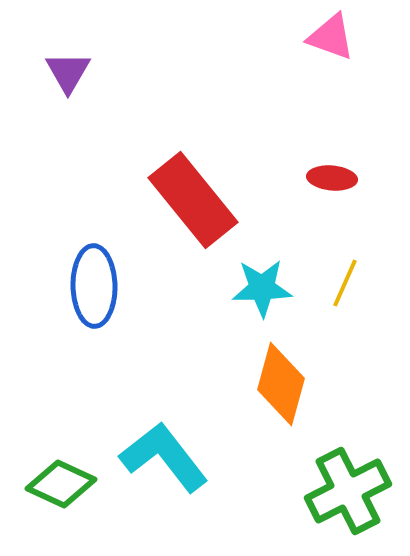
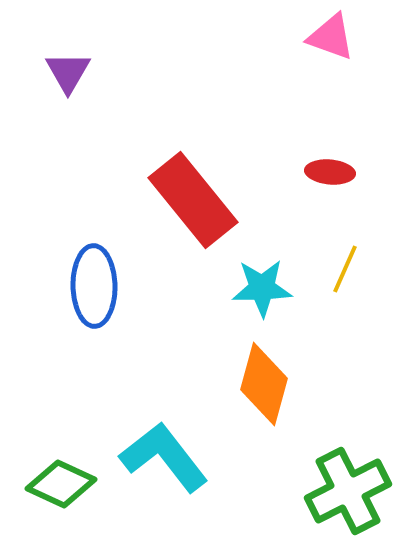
red ellipse: moved 2 px left, 6 px up
yellow line: moved 14 px up
orange diamond: moved 17 px left
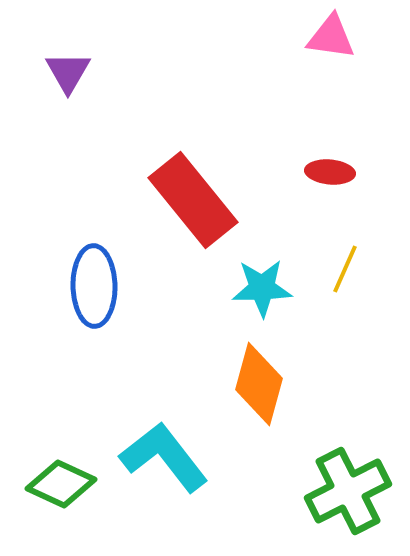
pink triangle: rotated 12 degrees counterclockwise
orange diamond: moved 5 px left
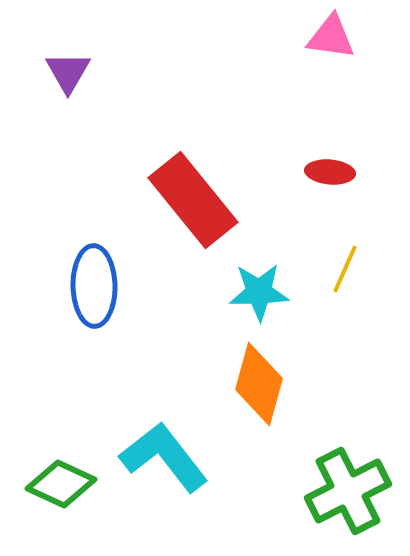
cyan star: moved 3 px left, 4 px down
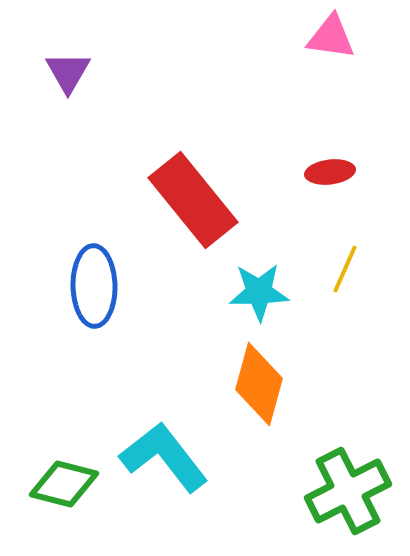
red ellipse: rotated 12 degrees counterclockwise
green diamond: moved 3 px right; rotated 10 degrees counterclockwise
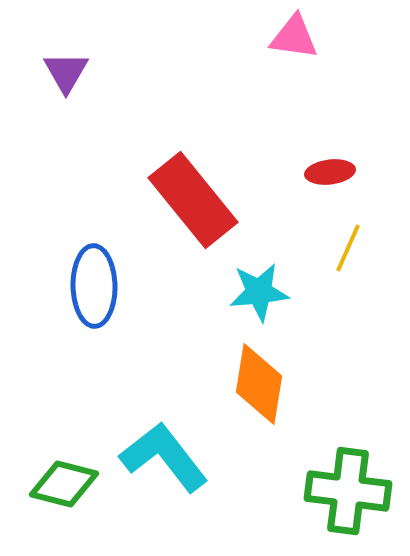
pink triangle: moved 37 px left
purple triangle: moved 2 px left
yellow line: moved 3 px right, 21 px up
cyan star: rotated 4 degrees counterclockwise
orange diamond: rotated 6 degrees counterclockwise
green cross: rotated 34 degrees clockwise
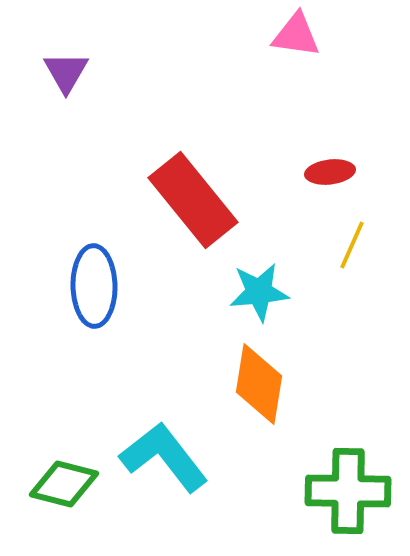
pink triangle: moved 2 px right, 2 px up
yellow line: moved 4 px right, 3 px up
green cross: rotated 6 degrees counterclockwise
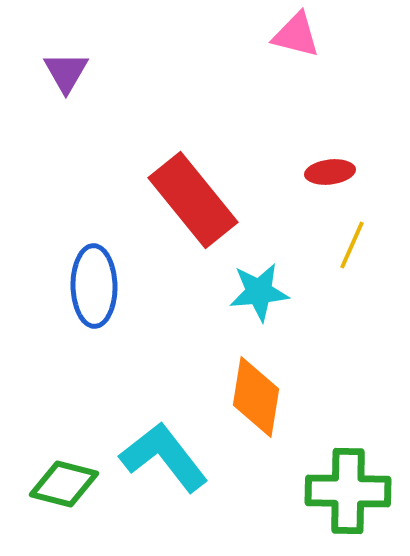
pink triangle: rotated 6 degrees clockwise
orange diamond: moved 3 px left, 13 px down
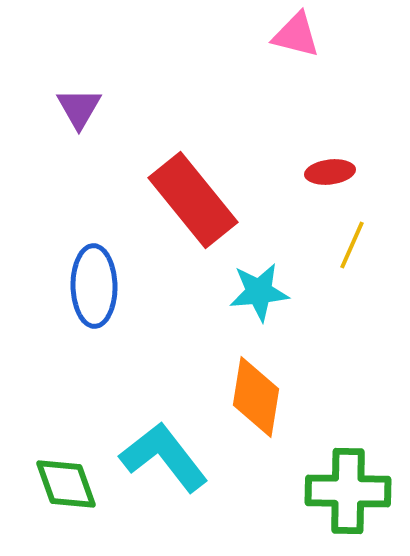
purple triangle: moved 13 px right, 36 px down
green diamond: moved 2 px right; rotated 56 degrees clockwise
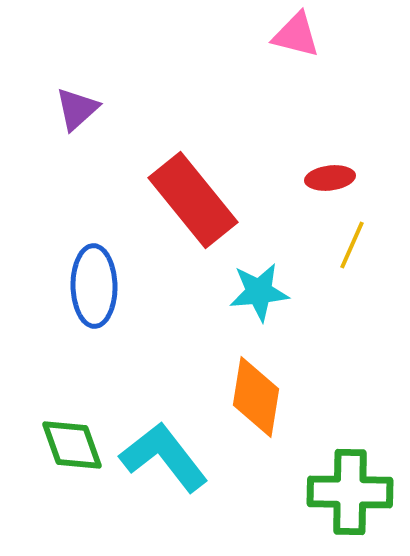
purple triangle: moved 2 px left, 1 px down; rotated 18 degrees clockwise
red ellipse: moved 6 px down
green diamond: moved 6 px right, 39 px up
green cross: moved 2 px right, 1 px down
